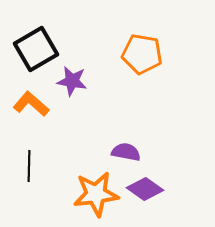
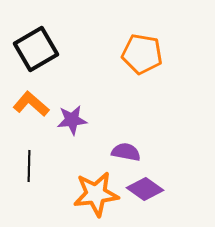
purple star: moved 39 px down; rotated 16 degrees counterclockwise
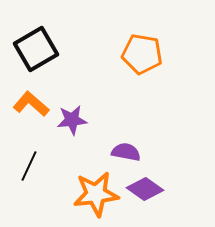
black line: rotated 24 degrees clockwise
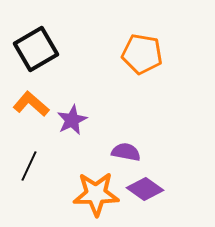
purple star: rotated 20 degrees counterclockwise
orange star: rotated 6 degrees clockwise
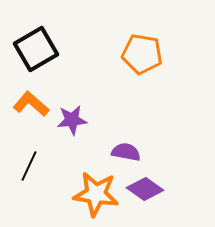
purple star: rotated 20 degrees clockwise
orange star: rotated 9 degrees clockwise
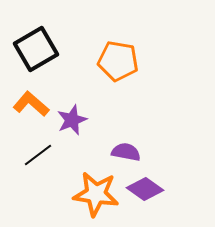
orange pentagon: moved 24 px left, 7 px down
purple star: rotated 16 degrees counterclockwise
black line: moved 9 px right, 11 px up; rotated 28 degrees clockwise
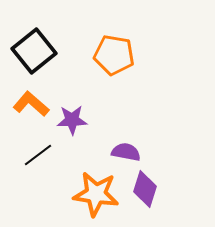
black square: moved 2 px left, 2 px down; rotated 9 degrees counterclockwise
orange pentagon: moved 4 px left, 6 px up
purple star: rotated 20 degrees clockwise
purple diamond: rotated 72 degrees clockwise
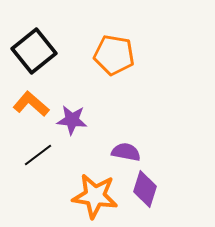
purple star: rotated 8 degrees clockwise
orange star: moved 1 px left, 2 px down
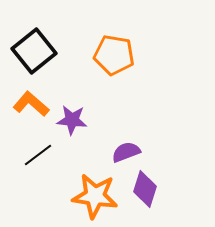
purple semicircle: rotated 32 degrees counterclockwise
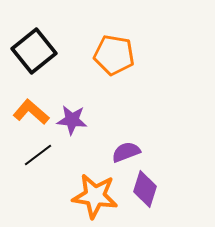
orange L-shape: moved 8 px down
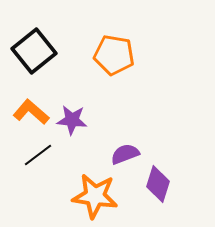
purple semicircle: moved 1 px left, 2 px down
purple diamond: moved 13 px right, 5 px up
